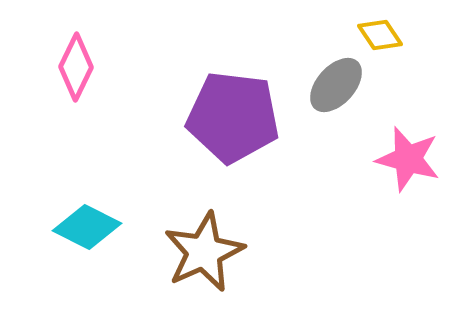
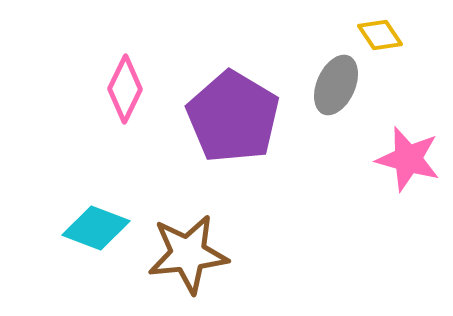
pink diamond: moved 49 px right, 22 px down
gray ellipse: rotated 18 degrees counterclockwise
purple pentagon: rotated 24 degrees clockwise
cyan diamond: moved 9 px right, 1 px down; rotated 6 degrees counterclockwise
brown star: moved 16 px left, 2 px down; rotated 18 degrees clockwise
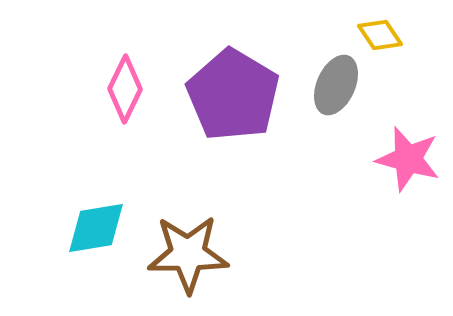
purple pentagon: moved 22 px up
cyan diamond: rotated 30 degrees counterclockwise
brown star: rotated 6 degrees clockwise
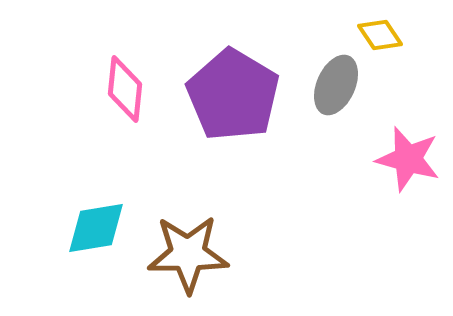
pink diamond: rotated 20 degrees counterclockwise
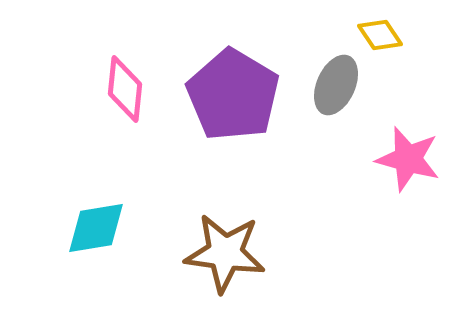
brown star: moved 37 px right, 1 px up; rotated 8 degrees clockwise
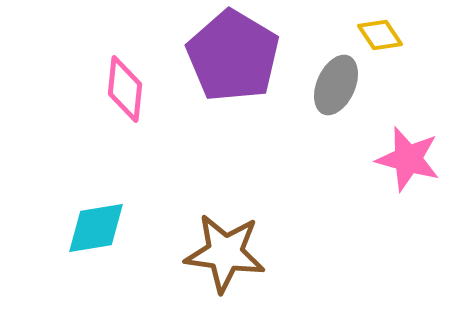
purple pentagon: moved 39 px up
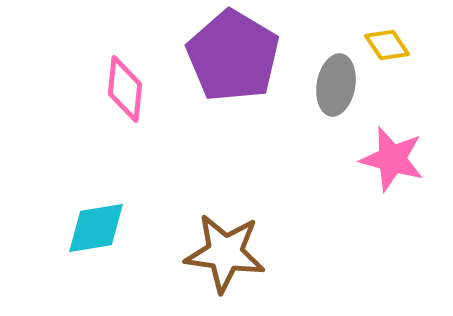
yellow diamond: moved 7 px right, 10 px down
gray ellipse: rotated 14 degrees counterclockwise
pink star: moved 16 px left
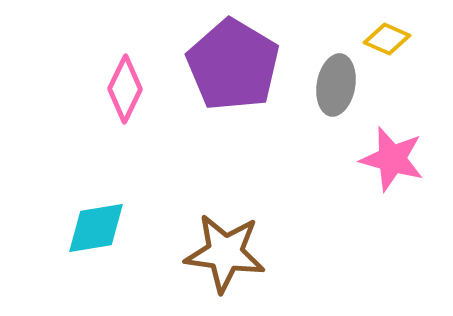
yellow diamond: moved 6 px up; rotated 33 degrees counterclockwise
purple pentagon: moved 9 px down
pink diamond: rotated 20 degrees clockwise
